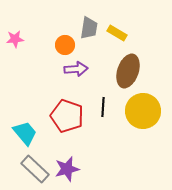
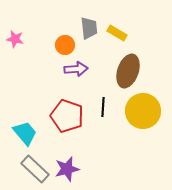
gray trapezoid: rotated 15 degrees counterclockwise
pink star: rotated 18 degrees clockwise
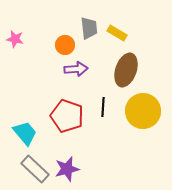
brown ellipse: moved 2 px left, 1 px up
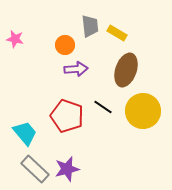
gray trapezoid: moved 1 px right, 2 px up
black line: rotated 60 degrees counterclockwise
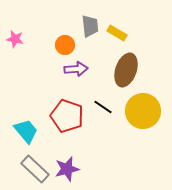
cyan trapezoid: moved 1 px right, 2 px up
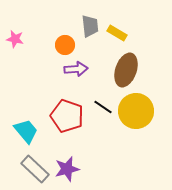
yellow circle: moved 7 px left
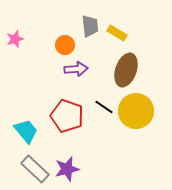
pink star: rotated 30 degrees counterclockwise
black line: moved 1 px right
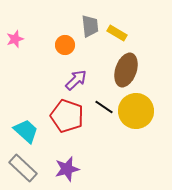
purple arrow: moved 11 px down; rotated 40 degrees counterclockwise
cyan trapezoid: rotated 8 degrees counterclockwise
gray rectangle: moved 12 px left, 1 px up
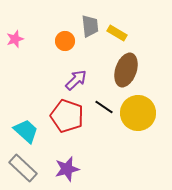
orange circle: moved 4 px up
yellow circle: moved 2 px right, 2 px down
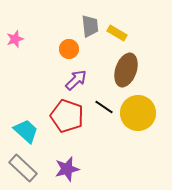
orange circle: moved 4 px right, 8 px down
